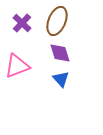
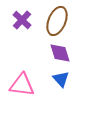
purple cross: moved 3 px up
pink triangle: moved 5 px right, 19 px down; rotated 28 degrees clockwise
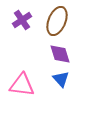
purple cross: rotated 12 degrees clockwise
purple diamond: moved 1 px down
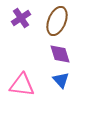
purple cross: moved 1 px left, 2 px up
blue triangle: moved 1 px down
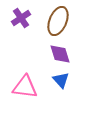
brown ellipse: moved 1 px right
pink triangle: moved 3 px right, 2 px down
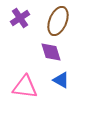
purple cross: moved 1 px left
purple diamond: moved 9 px left, 2 px up
blue triangle: rotated 18 degrees counterclockwise
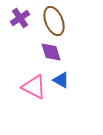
brown ellipse: moved 4 px left; rotated 44 degrees counterclockwise
pink triangle: moved 9 px right; rotated 20 degrees clockwise
